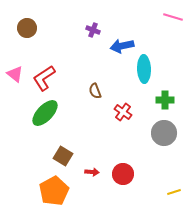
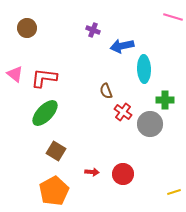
red L-shape: rotated 40 degrees clockwise
brown semicircle: moved 11 px right
gray circle: moved 14 px left, 9 px up
brown square: moved 7 px left, 5 px up
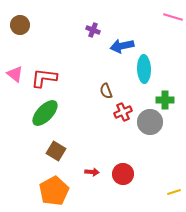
brown circle: moved 7 px left, 3 px up
red cross: rotated 30 degrees clockwise
gray circle: moved 2 px up
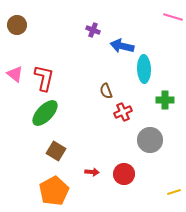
brown circle: moved 3 px left
blue arrow: rotated 25 degrees clockwise
red L-shape: rotated 96 degrees clockwise
gray circle: moved 18 px down
red circle: moved 1 px right
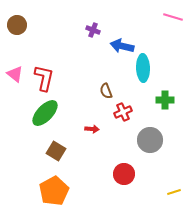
cyan ellipse: moved 1 px left, 1 px up
red arrow: moved 43 px up
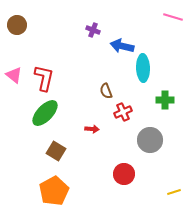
pink triangle: moved 1 px left, 1 px down
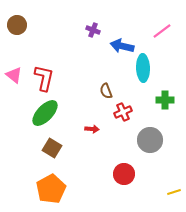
pink line: moved 11 px left, 14 px down; rotated 54 degrees counterclockwise
brown square: moved 4 px left, 3 px up
orange pentagon: moved 3 px left, 2 px up
